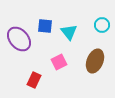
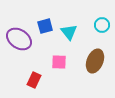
blue square: rotated 21 degrees counterclockwise
purple ellipse: rotated 15 degrees counterclockwise
pink square: rotated 28 degrees clockwise
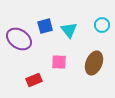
cyan triangle: moved 2 px up
brown ellipse: moved 1 px left, 2 px down
red rectangle: rotated 42 degrees clockwise
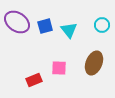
purple ellipse: moved 2 px left, 17 px up
pink square: moved 6 px down
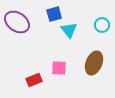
blue square: moved 9 px right, 12 px up
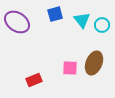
blue square: moved 1 px right
cyan triangle: moved 13 px right, 10 px up
pink square: moved 11 px right
